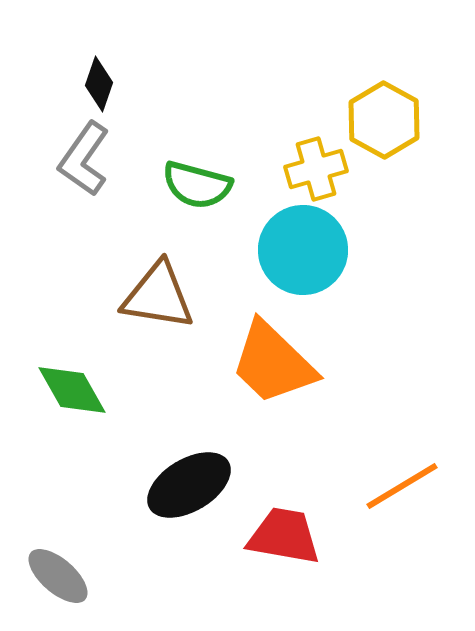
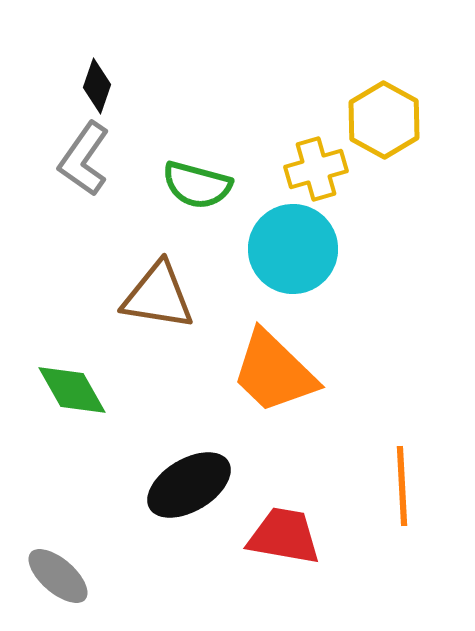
black diamond: moved 2 px left, 2 px down
cyan circle: moved 10 px left, 1 px up
orange trapezoid: moved 1 px right, 9 px down
orange line: rotated 62 degrees counterclockwise
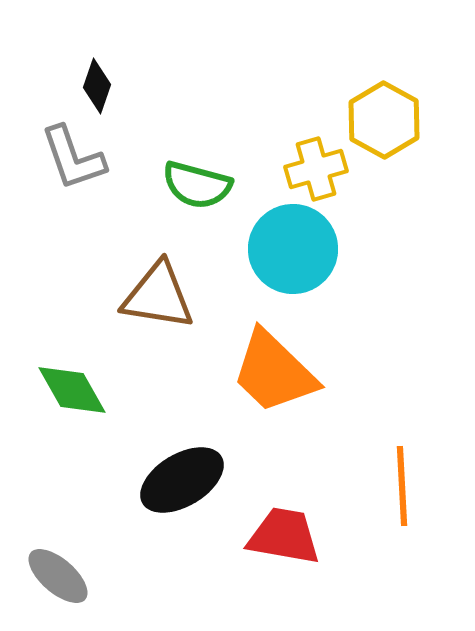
gray L-shape: moved 11 px left, 1 px up; rotated 54 degrees counterclockwise
black ellipse: moved 7 px left, 5 px up
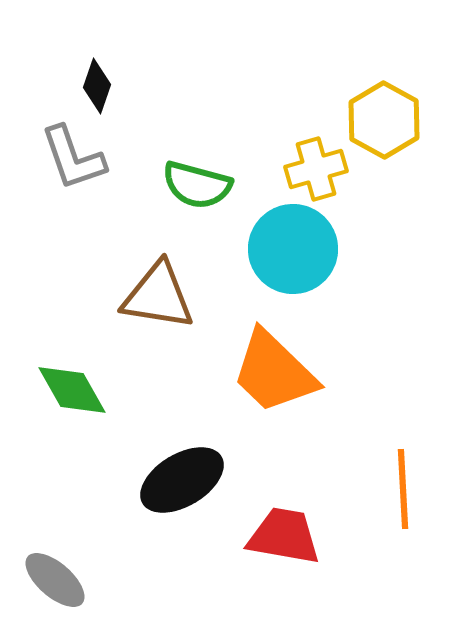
orange line: moved 1 px right, 3 px down
gray ellipse: moved 3 px left, 4 px down
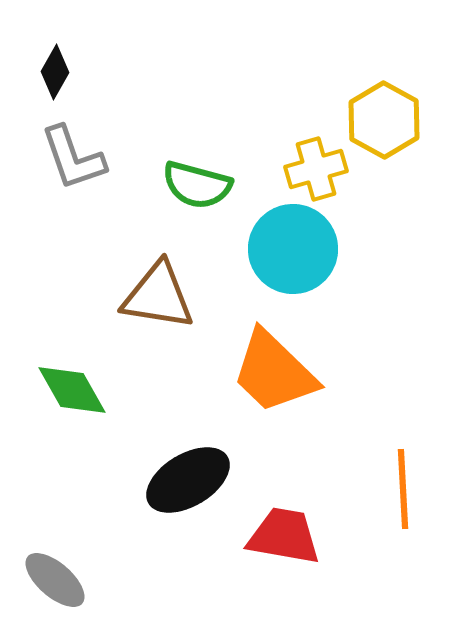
black diamond: moved 42 px left, 14 px up; rotated 10 degrees clockwise
black ellipse: moved 6 px right
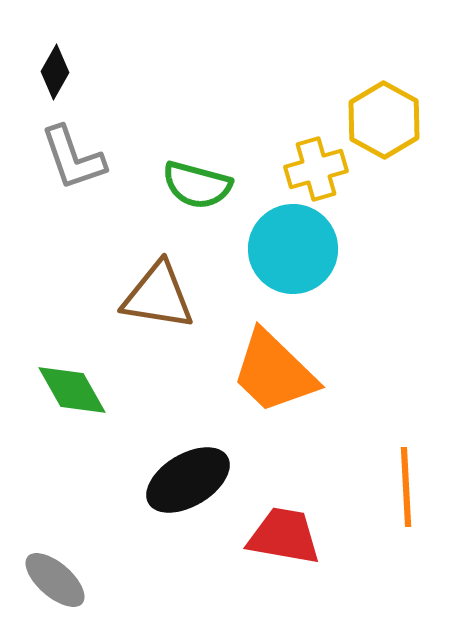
orange line: moved 3 px right, 2 px up
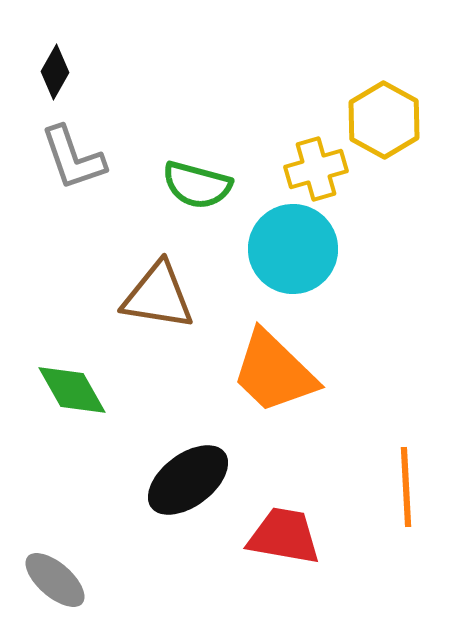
black ellipse: rotated 6 degrees counterclockwise
